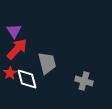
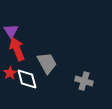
purple triangle: moved 3 px left
red arrow: rotated 65 degrees counterclockwise
gray trapezoid: rotated 15 degrees counterclockwise
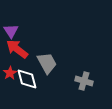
red arrow: rotated 30 degrees counterclockwise
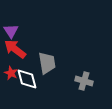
red arrow: moved 2 px left
gray trapezoid: rotated 20 degrees clockwise
red star: moved 1 px right; rotated 16 degrees counterclockwise
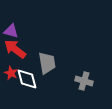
purple triangle: rotated 42 degrees counterclockwise
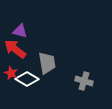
purple triangle: moved 9 px right
white diamond: rotated 45 degrees counterclockwise
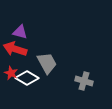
purple triangle: moved 1 px down
red arrow: rotated 20 degrees counterclockwise
gray trapezoid: rotated 20 degrees counterclockwise
white diamond: moved 1 px up
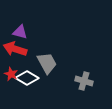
red star: moved 1 px down
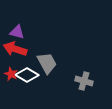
purple triangle: moved 3 px left
white diamond: moved 3 px up
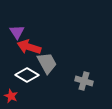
purple triangle: rotated 42 degrees clockwise
red arrow: moved 14 px right, 2 px up
red star: moved 22 px down
